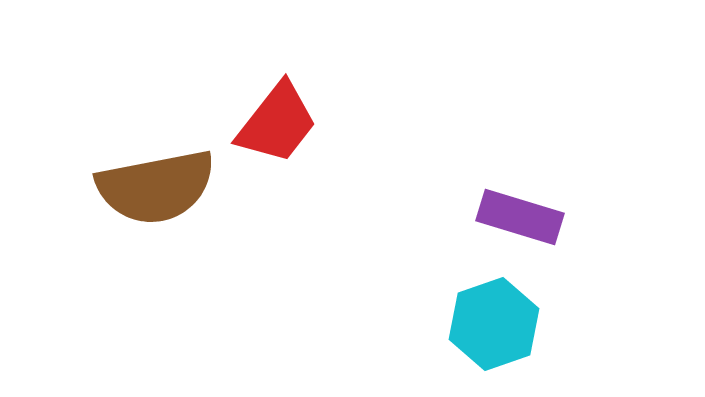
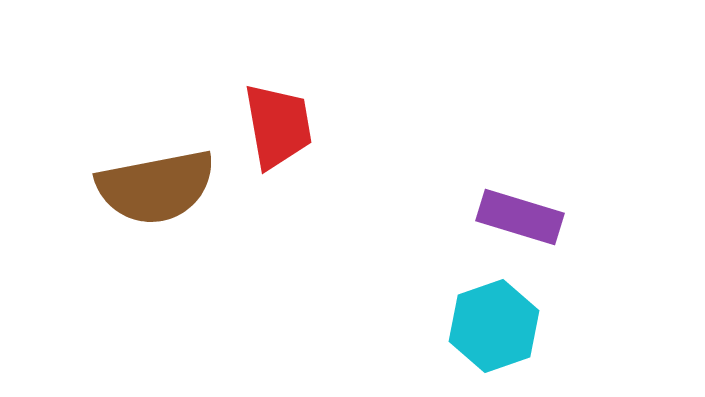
red trapezoid: moved 1 px right, 3 px down; rotated 48 degrees counterclockwise
cyan hexagon: moved 2 px down
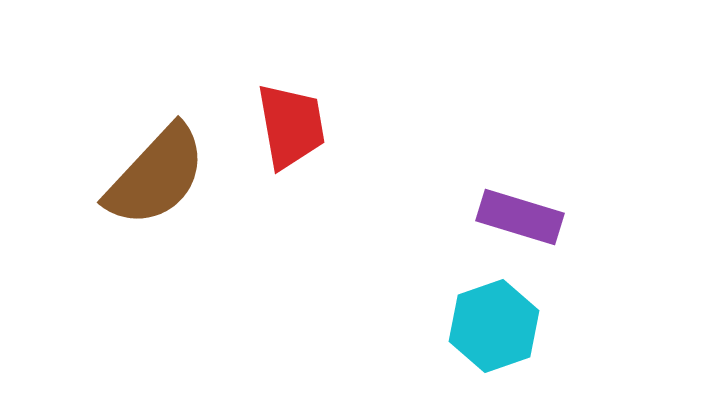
red trapezoid: moved 13 px right
brown semicircle: moved 11 px up; rotated 36 degrees counterclockwise
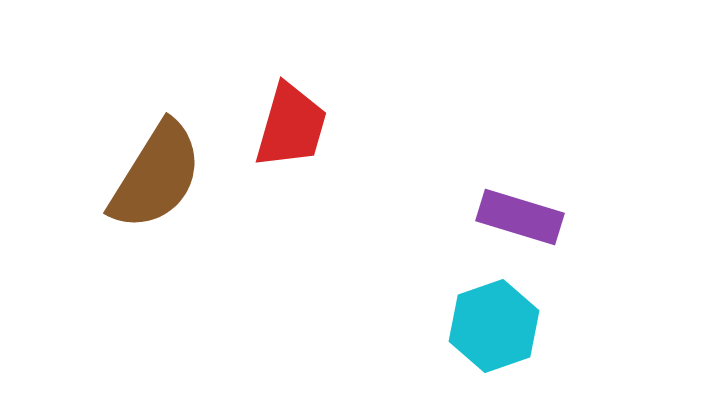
red trapezoid: rotated 26 degrees clockwise
brown semicircle: rotated 11 degrees counterclockwise
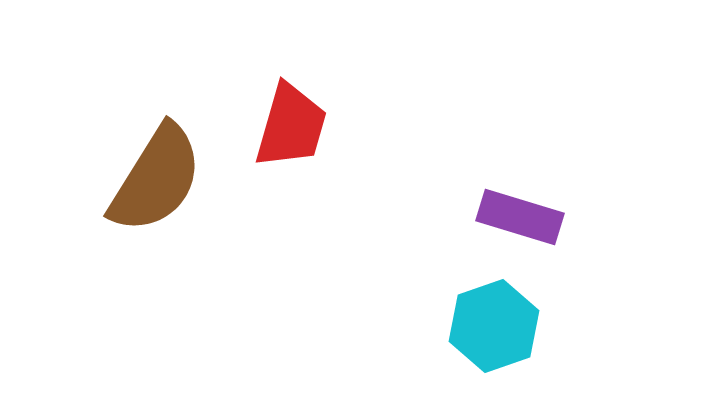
brown semicircle: moved 3 px down
